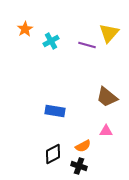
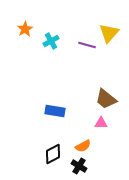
brown trapezoid: moved 1 px left, 2 px down
pink triangle: moved 5 px left, 8 px up
black cross: rotated 14 degrees clockwise
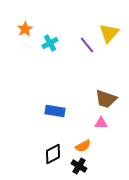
cyan cross: moved 1 px left, 2 px down
purple line: rotated 36 degrees clockwise
brown trapezoid: rotated 20 degrees counterclockwise
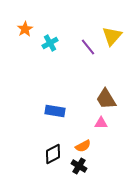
yellow triangle: moved 3 px right, 3 px down
purple line: moved 1 px right, 2 px down
brown trapezoid: rotated 40 degrees clockwise
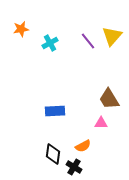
orange star: moved 4 px left; rotated 21 degrees clockwise
purple line: moved 6 px up
brown trapezoid: moved 3 px right
blue rectangle: rotated 12 degrees counterclockwise
black diamond: rotated 55 degrees counterclockwise
black cross: moved 5 px left, 1 px down
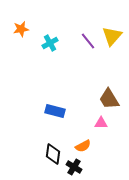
blue rectangle: rotated 18 degrees clockwise
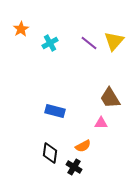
orange star: rotated 21 degrees counterclockwise
yellow triangle: moved 2 px right, 5 px down
purple line: moved 1 px right, 2 px down; rotated 12 degrees counterclockwise
brown trapezoid: moved 1 px right, 1 px up
black diamond: moved 3 px left, 1 px up
